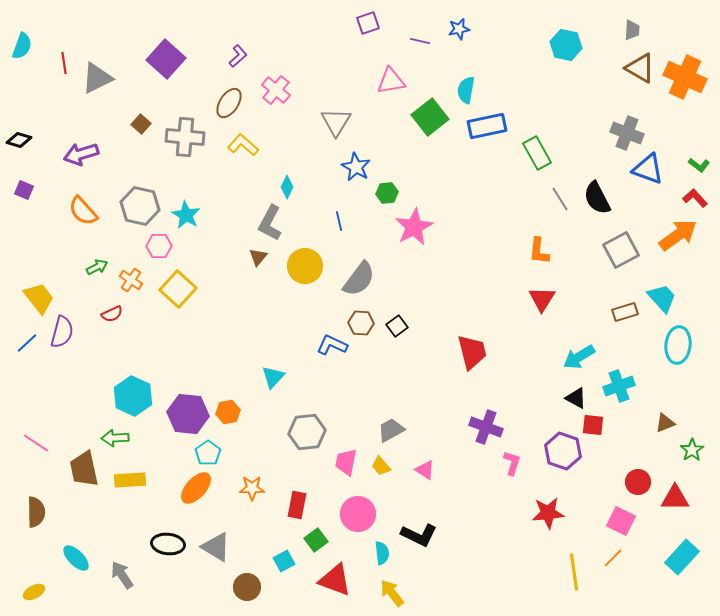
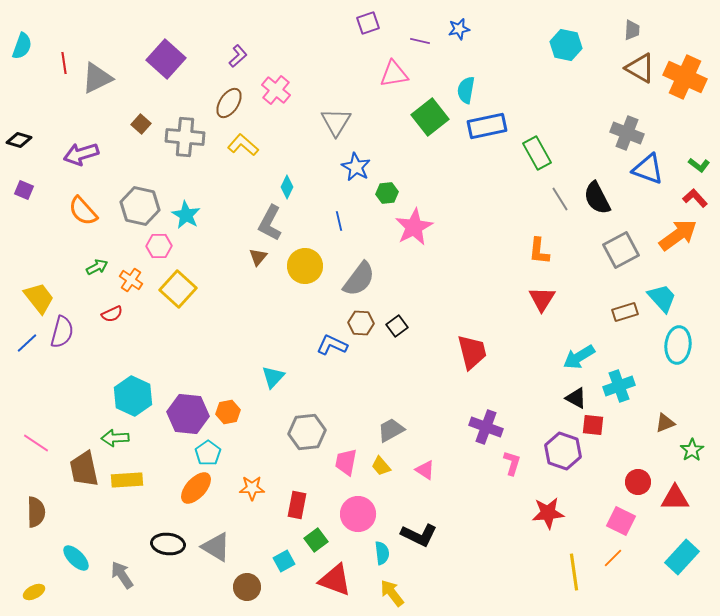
pink triangle at (391, 81): moved 3 px right, 7 px up
yellow rectangle at (130, 480): moved 3 px left
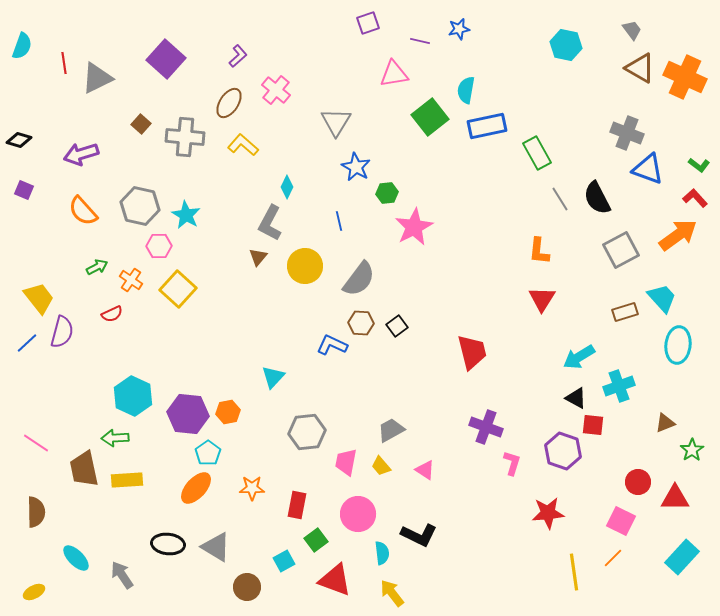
gray trapezoid at (632, 30): rotated 40 degrees counterclockwise
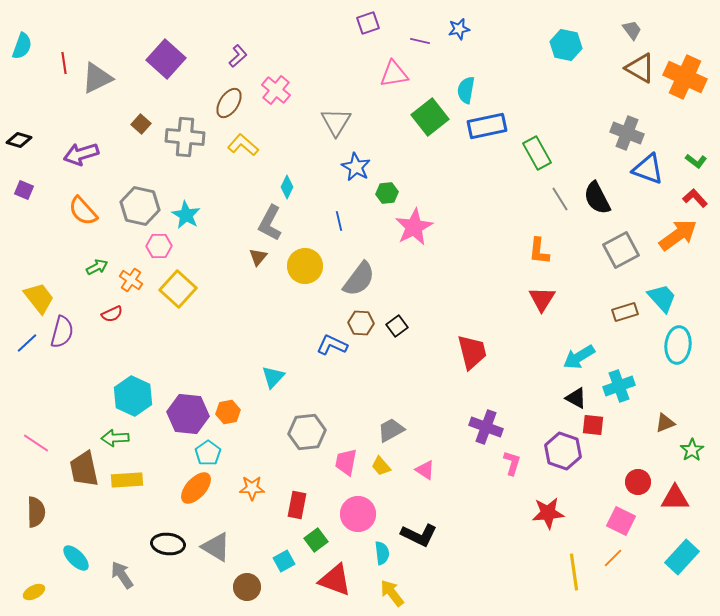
green L-shape at (699, 165): moved 3 px left, 4 px up
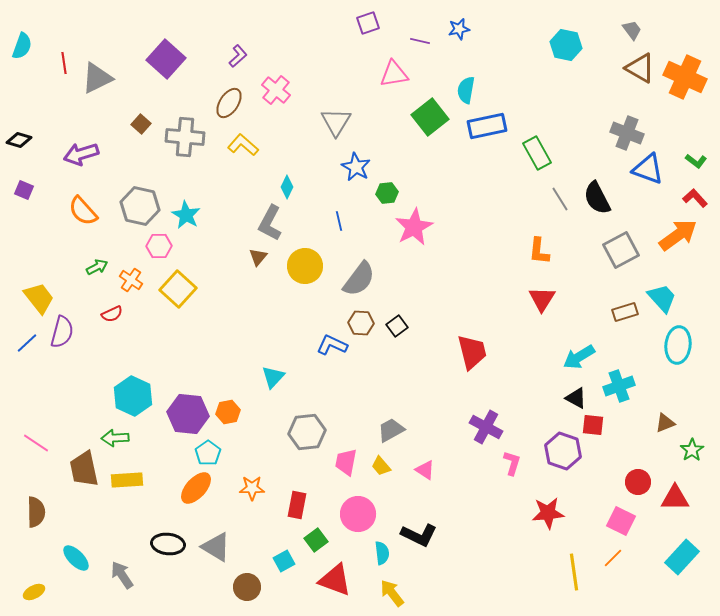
purple cross at (486, 427): rotated 8 degrees clockwise
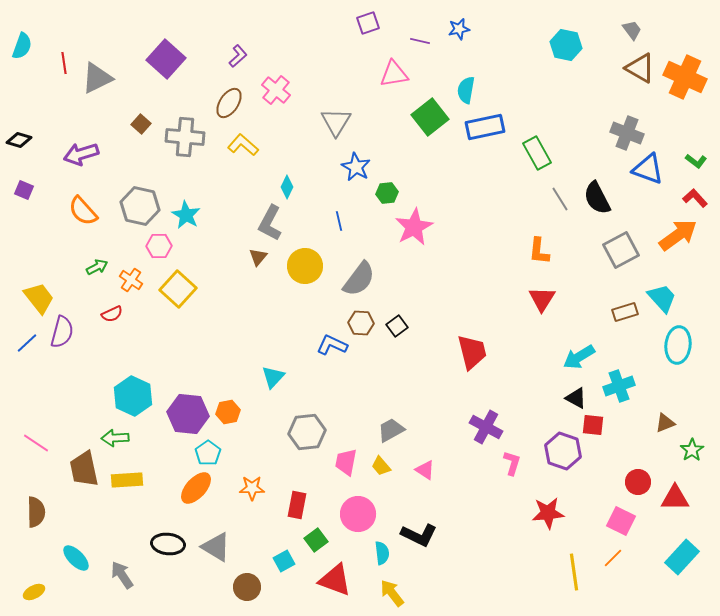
blue rectangle at (487, 126): moved 2 px left, 1 px down
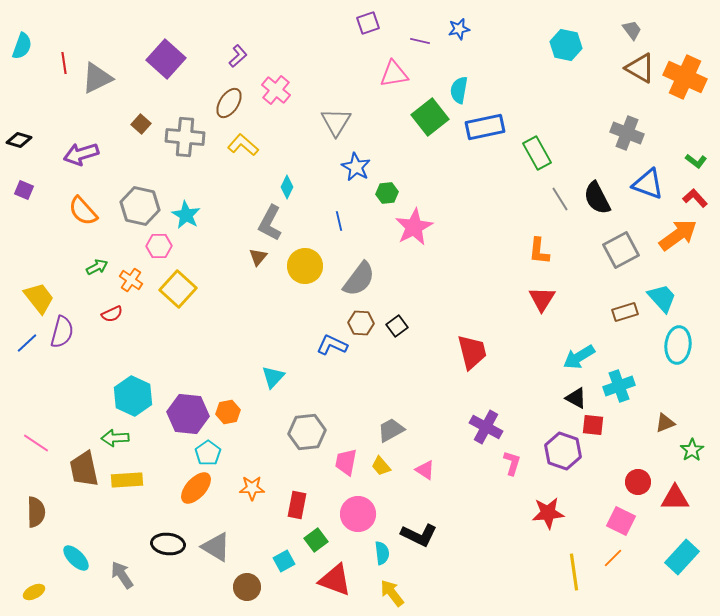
cyan semicircle at (466, 90): moved 7 px left
blue triangle at (648, 169): moved 15 px down
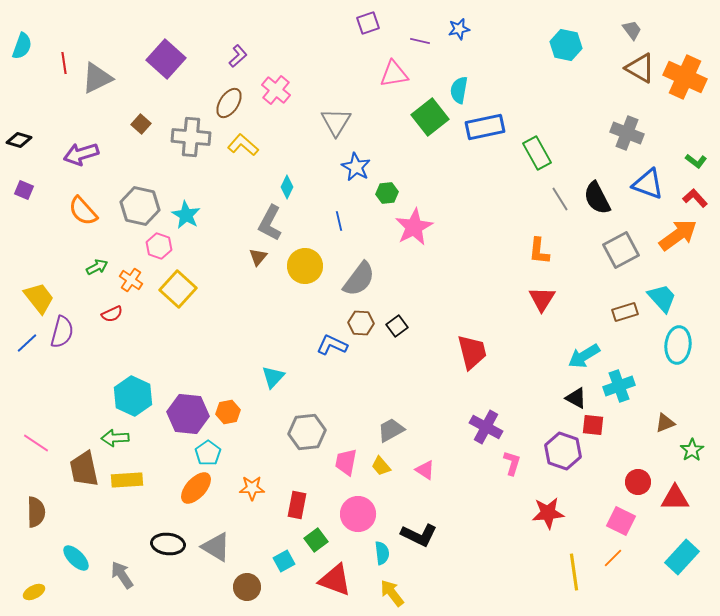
gray cross at (185, 137): moved 6 px right
pink hexagon at (159, 246): rotated 20 degrees clockwise
cyan arrow at (579, 357): moved 5 px right, 1 px up
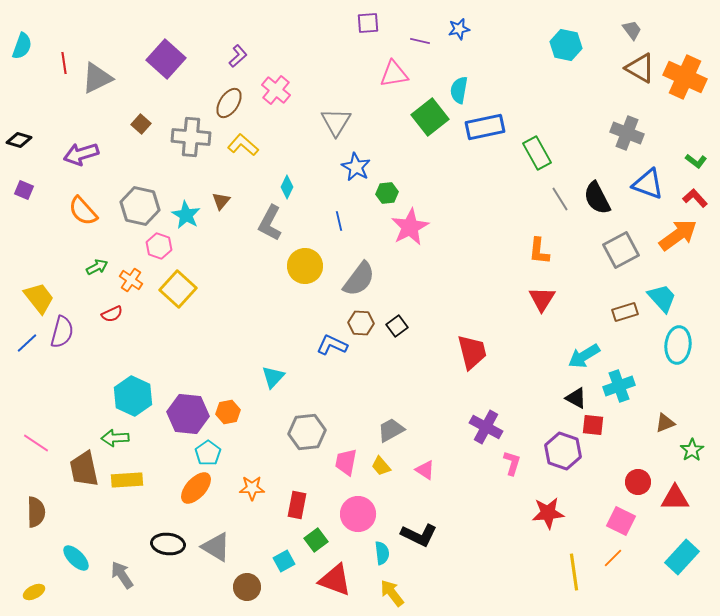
purple square at (368, 23): rotated 15 degrees clockwise
pink star at (414, 227): moved 4 px left
brown triangle at (258, 257): moved 37 px left, 56 px up
